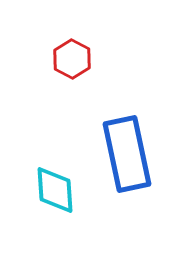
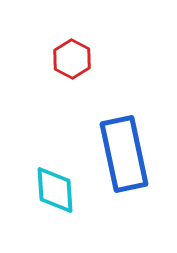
blue rectangle: moved 3 px left
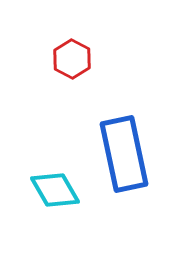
cyan diamond: rotated 27 degrees counterclockwise
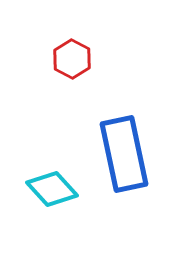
cyan diamond: moved 3 px left, 1 px up; rotated 12 degrees counterclockwise
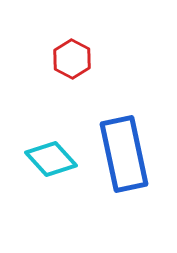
cyan diamond: moved 1 px left, 30 px up
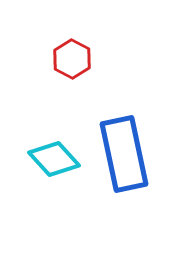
cyan diamond: moved 3 px right
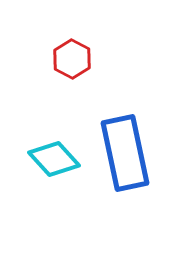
blue rectangle: moved 1 px right, 1 px up
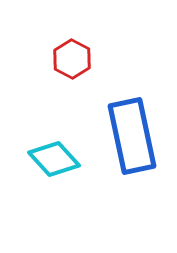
blue rectangle: moved 7 px right, 17 px up
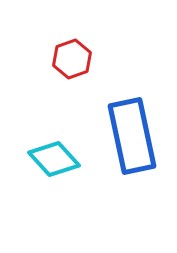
red hexagon: rotated 12 degrees clockwise
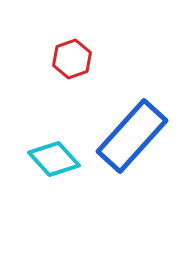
blue rectangle: rotated 54 degrees clockwise
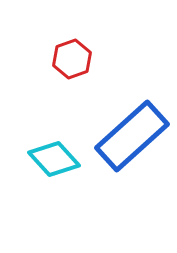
blue rectangle: rotated 6 degrees clockwise
